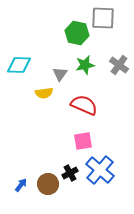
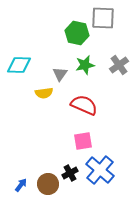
gray cross: rotated 18 degrees clockwise
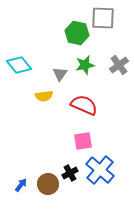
cyan diamond: rotated 50 degrees clockwise
yellow semicircle: moved 3 px down
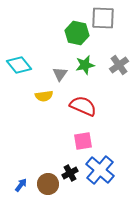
red semicircle: moved 1 px left, 1 px down
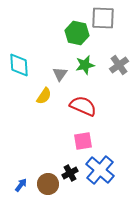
cyan diamond: rotated 35 degrees clockwise
yellow semicircle: rotated 48 degrees counterclockwise
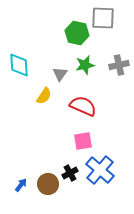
gray cross: rotated 24 degrees clockwise
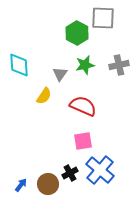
green hexagon: rotated 15 degrees clockwise
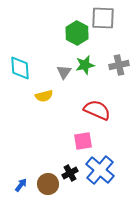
cyan diamond: moved 1 px right, 3 px down
gray triangle: moved 4 px right, 2 px up
yellow semicircle: rotated 42 degrees clockwise
red semicircle: moved 14 px right, 4 px down
